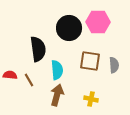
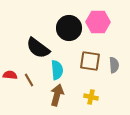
black semicircle: moved 1 px up; rotated 135 degrees clockwise
yellow cross: moved 2 px up
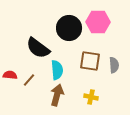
brown line: rotated 72 degrees clockwise
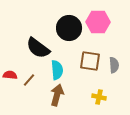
yellow cross: moved 8 px right
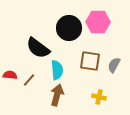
gray semicircle: rotated 147 degrees counterclockwise
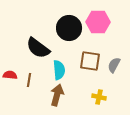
cyan semicircle: moved 2 px right
brown line: rotated 32 degrees counterclockwise
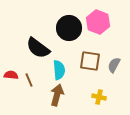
pink hexagon: rotated 20 degrees clockwise
red semicircle: moved 1 px right
brown line: rotated 32 degrees counterclockwise
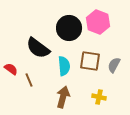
cyan semicircle: moved 5 px right, 4 px up
red semicircle: moved 6 px up; rotated 32 degrees clockwise
brown arrow: moved 6 px right, 2 px down
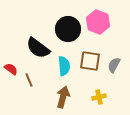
black circle: moved 1 px left, 1 px down
yellow cross: rotated 24 degrees counterclockwise
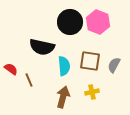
black circle: moved 2 px right, 7 px up
black semicircle: moved 4 px right, 1 px up; rotated 25 degrees counterclockwise
yellow cross: moved 7 px left, 5 px up
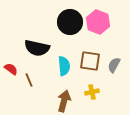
black semicircle: moved 5 px left, 1 px down
brown arrow: moved 1 px right, 4 px down
